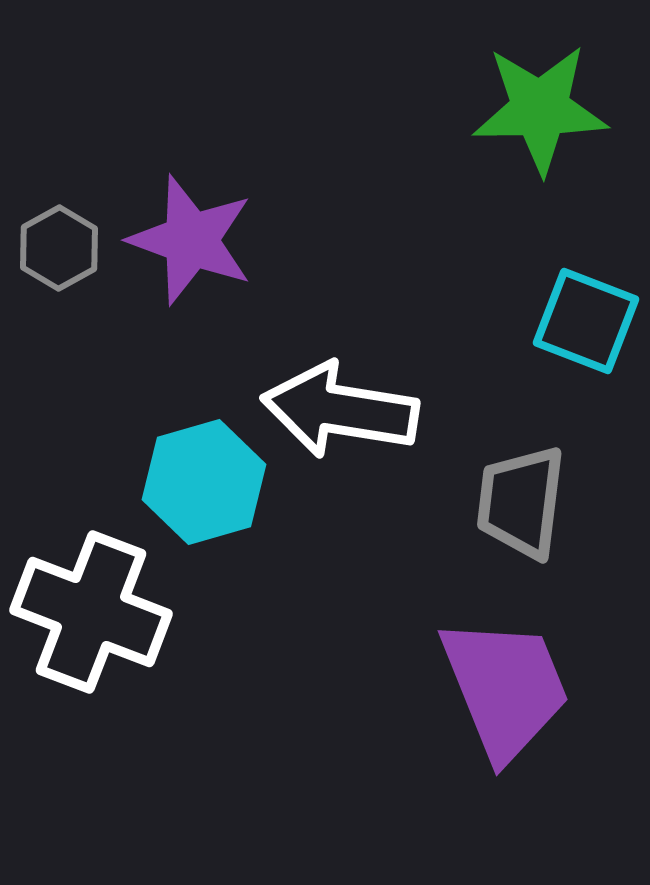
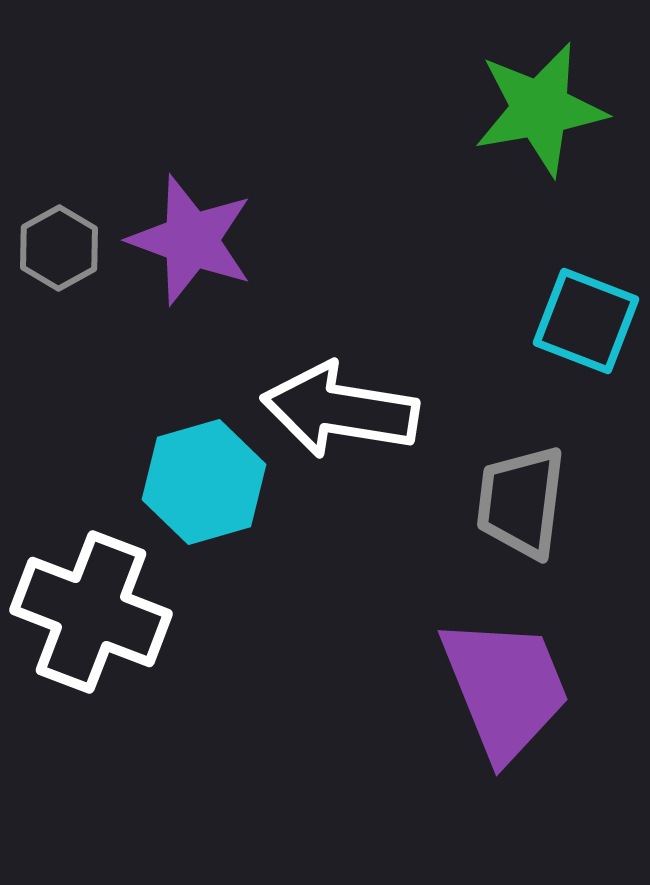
green star: rotated 9 degrees counterclockwise
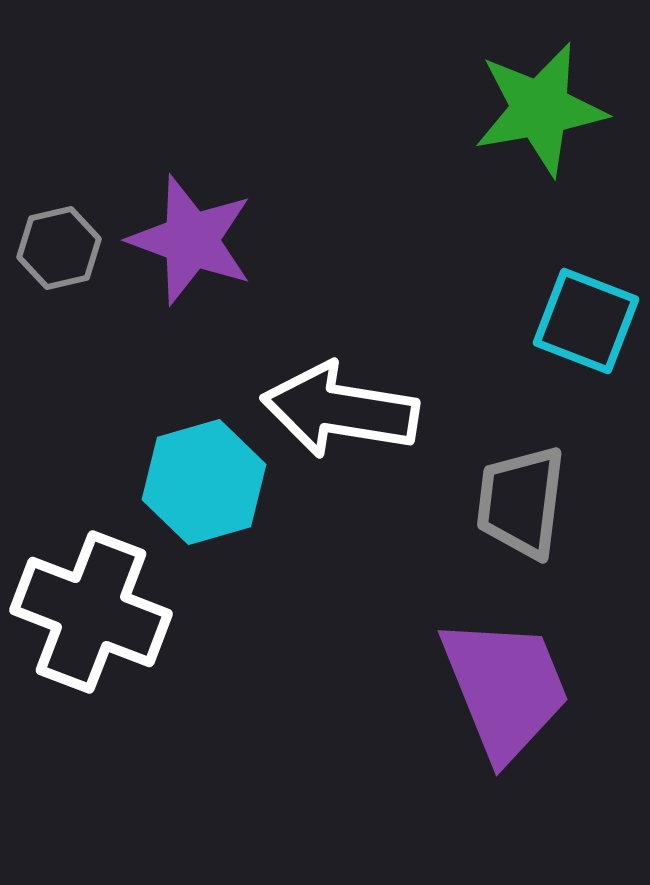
gray hexagon: rotated 16 degrees clockwise
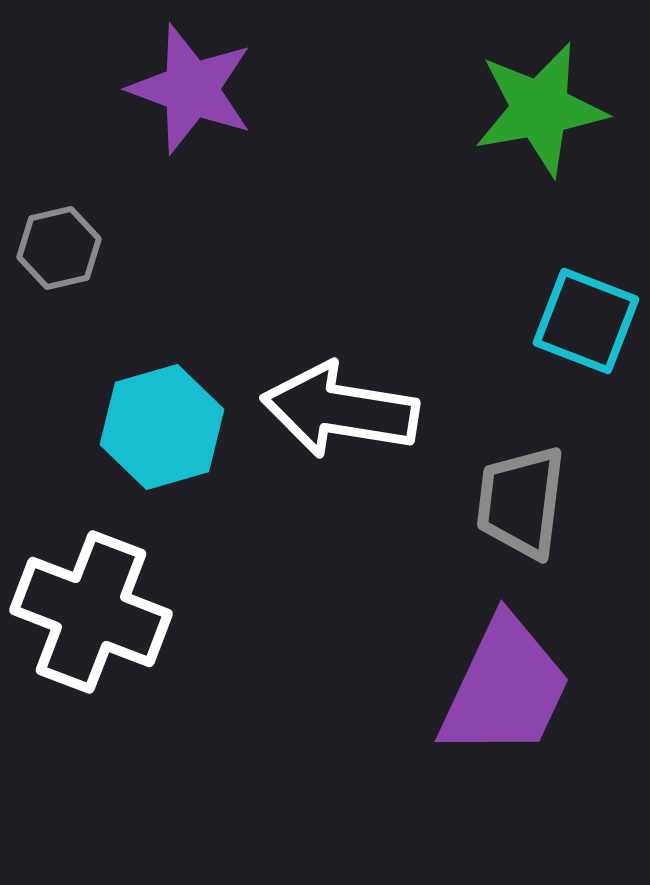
purple star: moved 151 px up
cyan hexagon: moved 42 px left, 55 px up
purple trapezoid: rotated 47 degrees clockwise
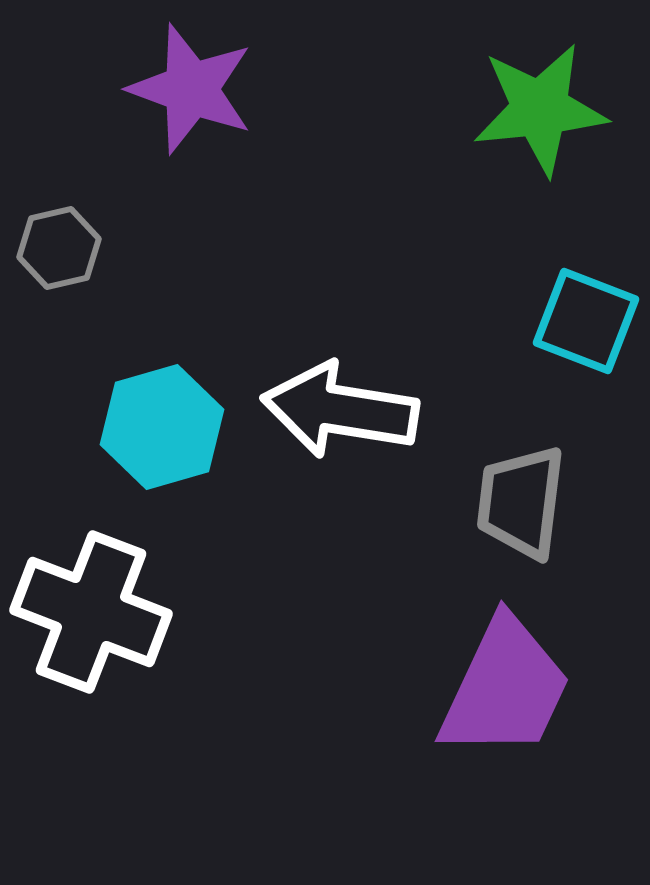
green star: rotated 4 degrees clockwise
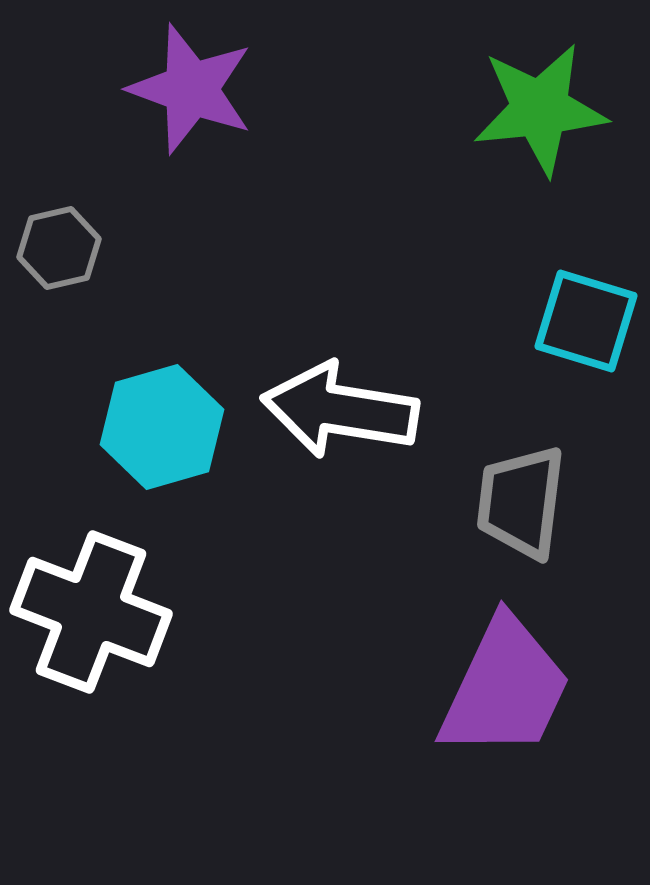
cyan square: rotated 4 degrees counterclockwise
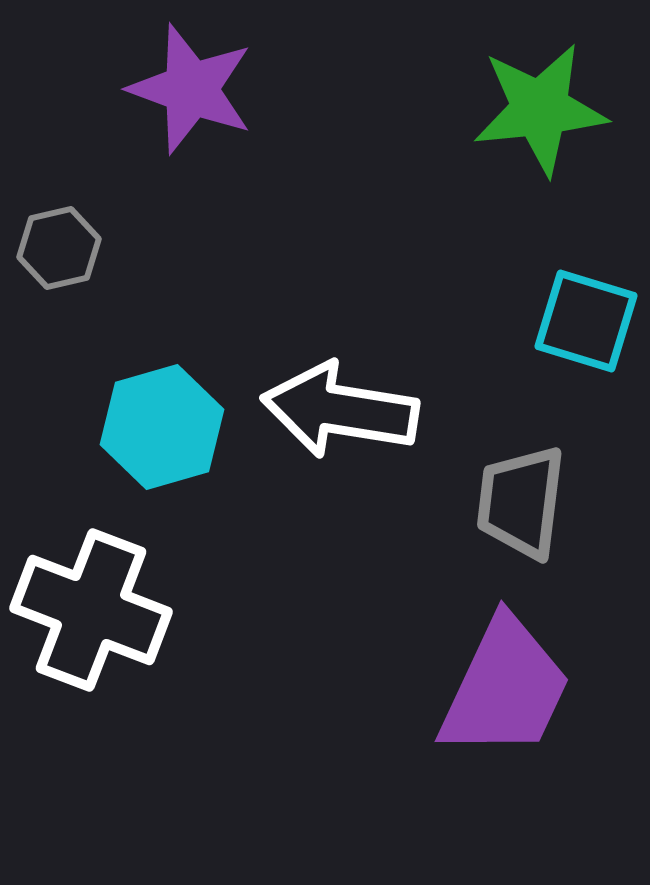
white cross: moved 2 px up
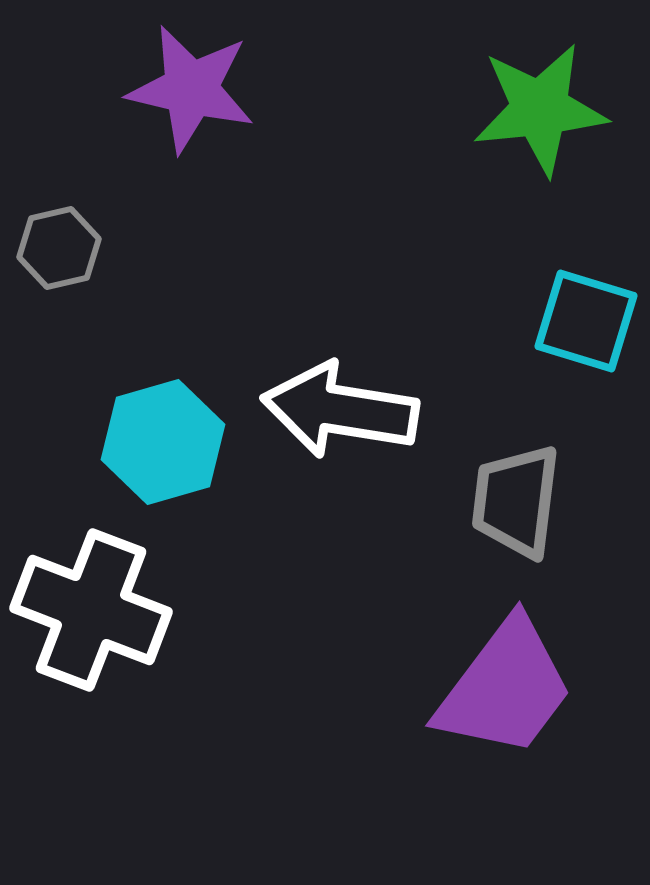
purple star: rotated 7 degrees counterclockwise
cyan hexagon: moved 1 px right, 15 px down
gray trapezoid: moved 5 px left, 1 px up
purple trapezoid: rotated 12 degrees clockwise
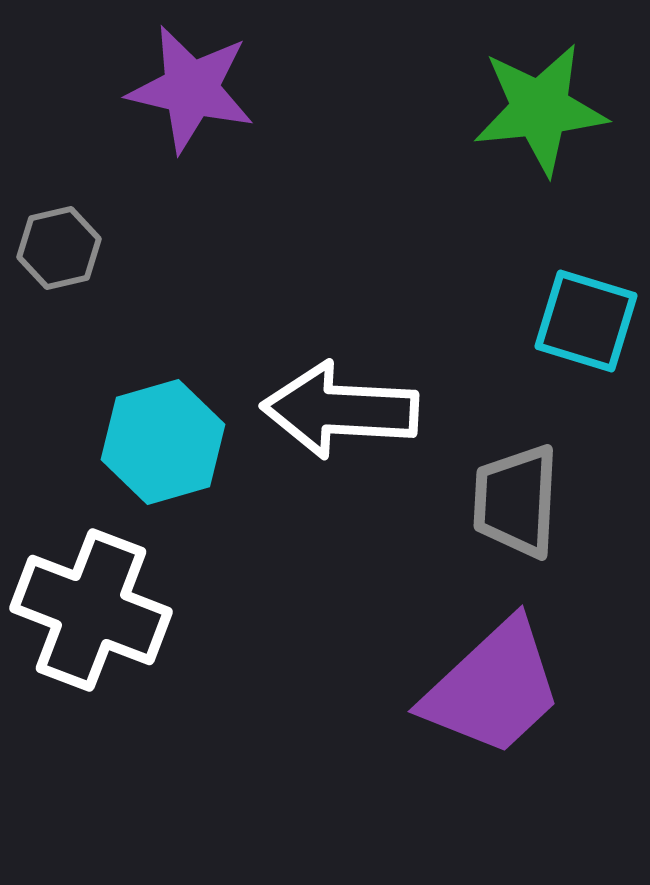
white arrow: rotated 6 degrees counterclockwise
gray trapezoid: rotated 4 degrees counterclockwise
purple trapezoid: moved 12 px left; rotated 10 degrees clockwise
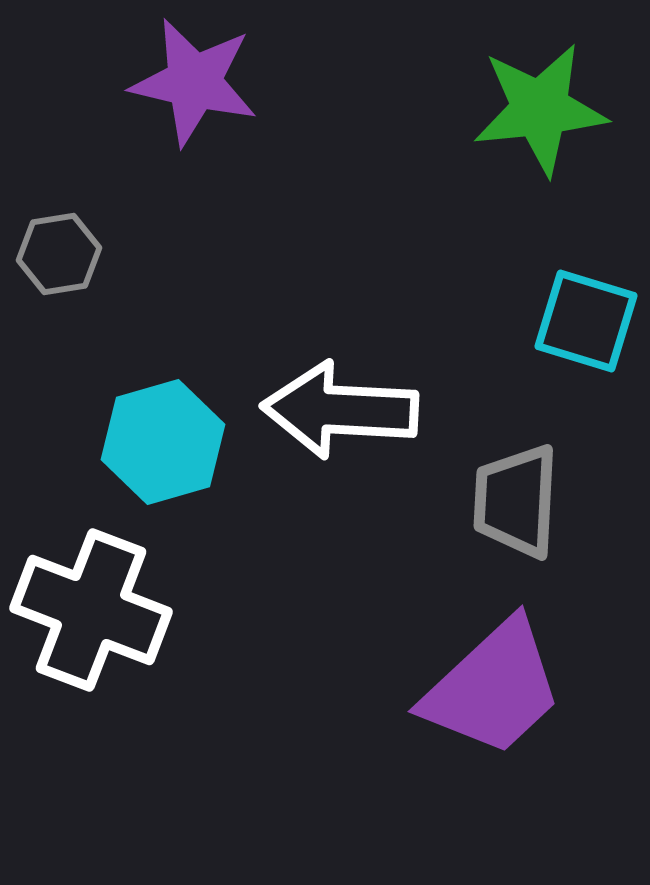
purple star: moved 3 px right, 7 px up
gray hexagon: moved 6 px down; rotated 4 degrees clockwise
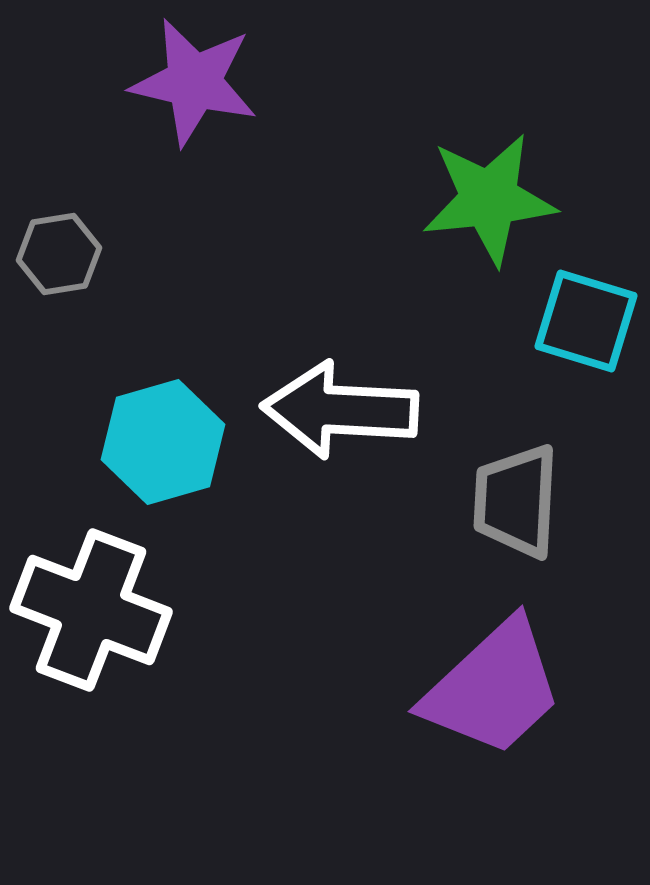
green star: moved 51 px left, 90 px down
